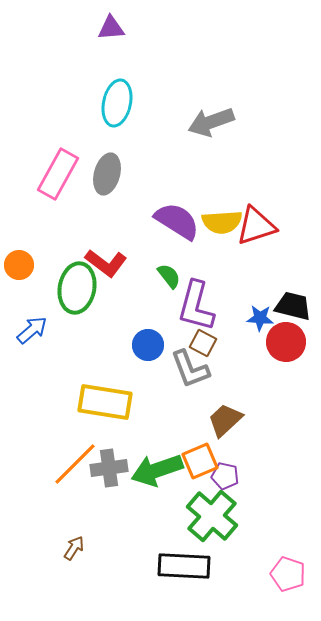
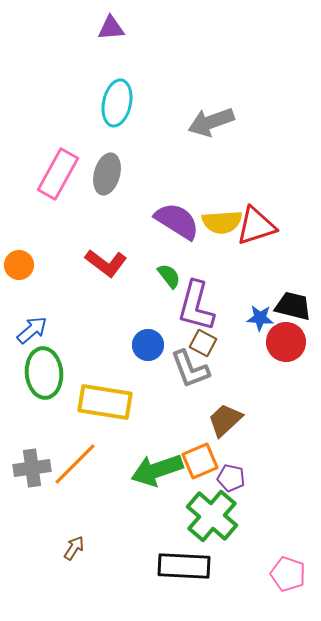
green ellipse: moved 33 px left, 85 px down; rotated 15 degrees counterclockwise
gray cross: moved 77 px left
purple pentagon: moved 6 px right, 2 px down
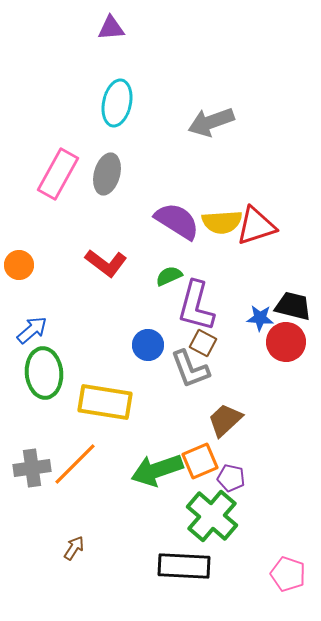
green semicircle: rotated 76 degrees counterclockwise
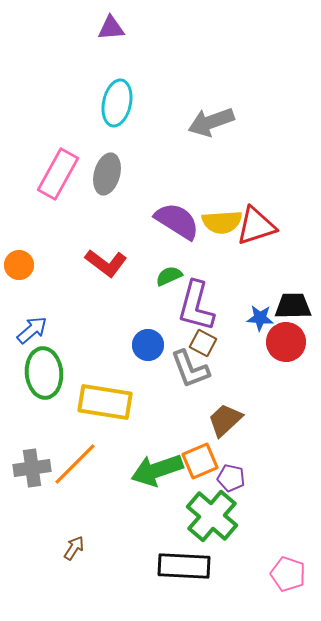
black trapezoid: rotated 15 degrees counterclockwise
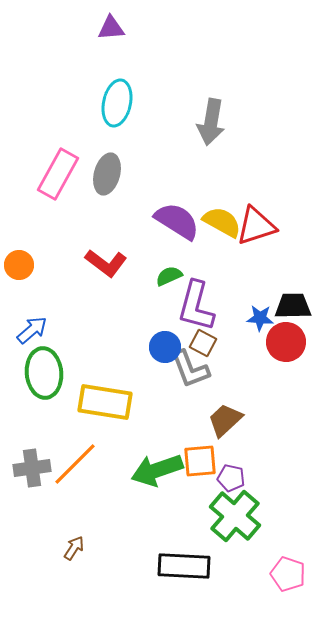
gray arrow: rotated 60 degrees counterclockwise
yellow semicircle: rotated 147 degrees counterclockwise
blue circle: moved 17 px right, 2 px down
orange square: rotated 18 degrees clockwise
green cross: moved 23 px right
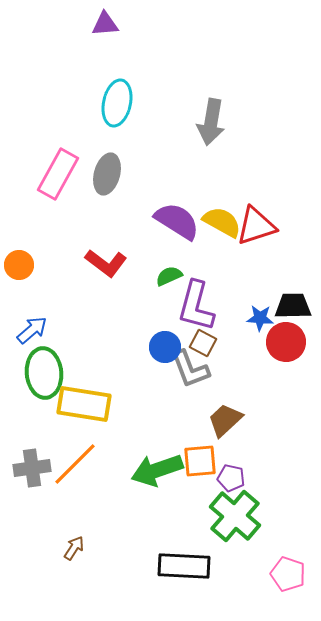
purple triangle: moved 6 px left, 4 px up
yellow rectangle: moved 21 px left, 2 px down
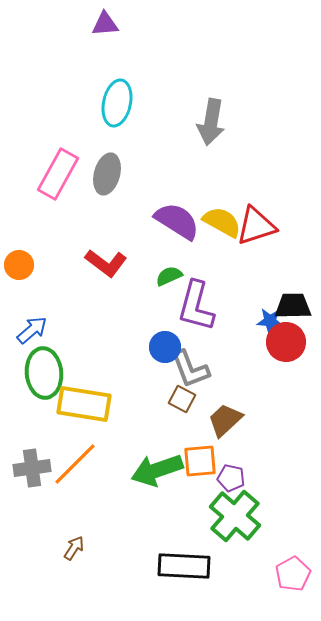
blue star: moved 10 px right, 3 px down
brown square: moved 21 px left, 56 px down
pink pentagon: moved 5 px right; rotated 24 degrees clockwise
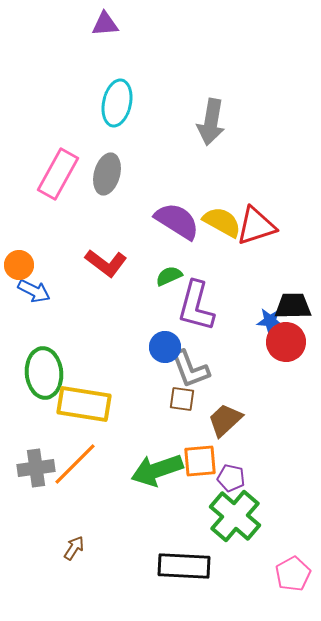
blue arrow: moved 2 px right, 39 px up; rotated 68 degrees clockwise
brown square: rotated 20 degrees counterclockwise
gray cross: moved 4 px right
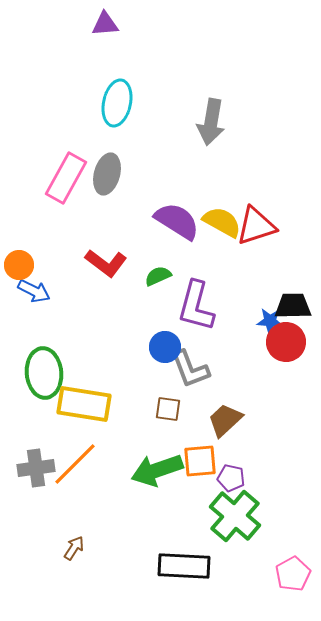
pink rectangle: moved 8 px right, 4 px down
green semicircle: moved 11 px left
brown square: moved 14 px left, 10 px down
